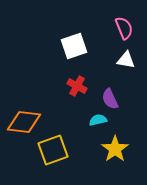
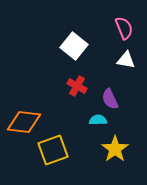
white square: rotated 32 degrees counterclockwise
cyan semicircle: rotated 12 degrees clockwise
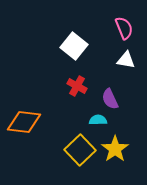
yellow square: moved 27 px right; rotated 24 degrees counterclockwise
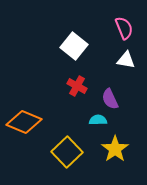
orange diamond: rotated 16 degrees clockwise
yellow square: moved 13 px left, 2 px down
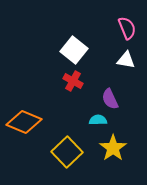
pink semicircle: moved 3 px right
white square: moved 4 px down
red cross: moved 4 px left, 5 px up
yellow star: moved 2 px left, 1 px up
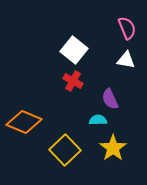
yellow square: moved 2 px left, 2 px up
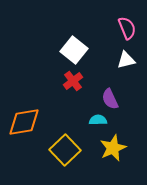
white triangle: rotated 24 degrees counterclockwise
red cross: rotated 24 degrees clockwise
orange diamond: rotated 32 degrees counterclockwise
yellow star: rotated 12 degrees clockwise
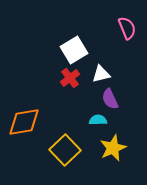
white square: rotated 20 degrees clockwise
white triangle: moved 25 px left, 14 px down
red cross: moved 3 px left, 3 px up
